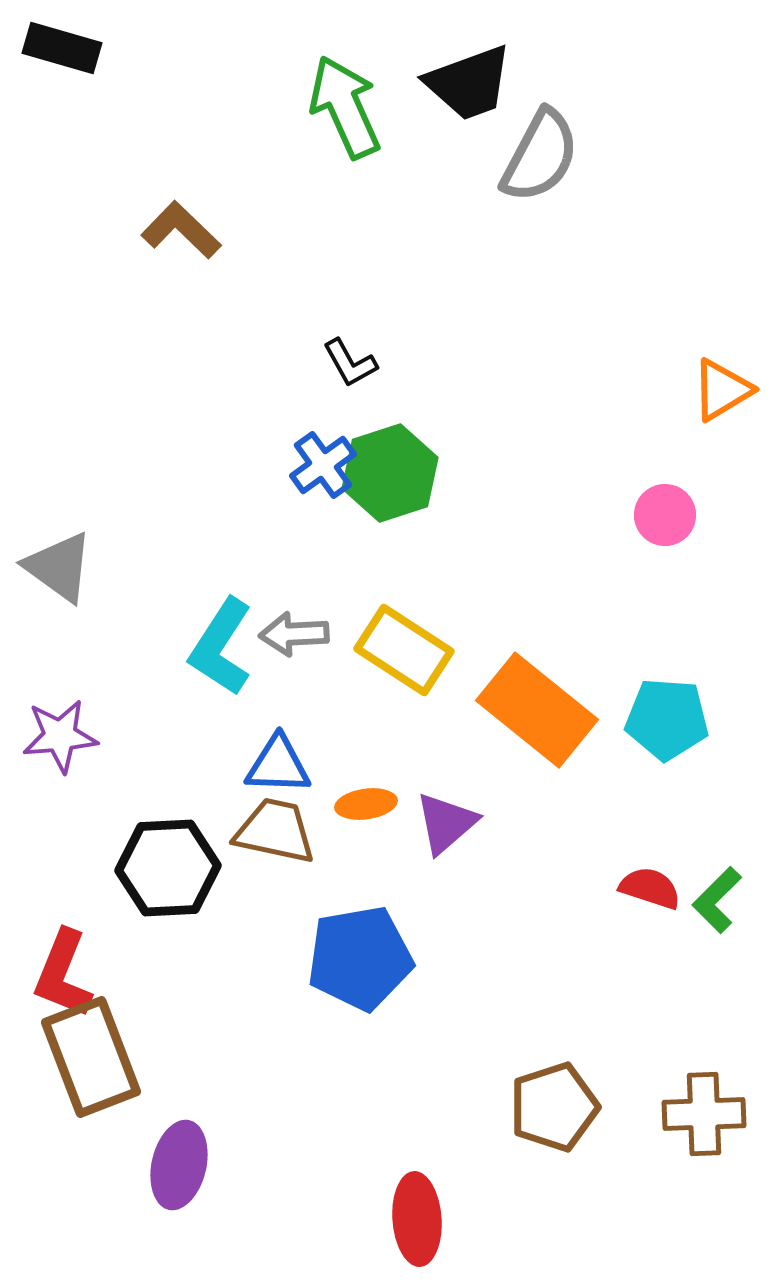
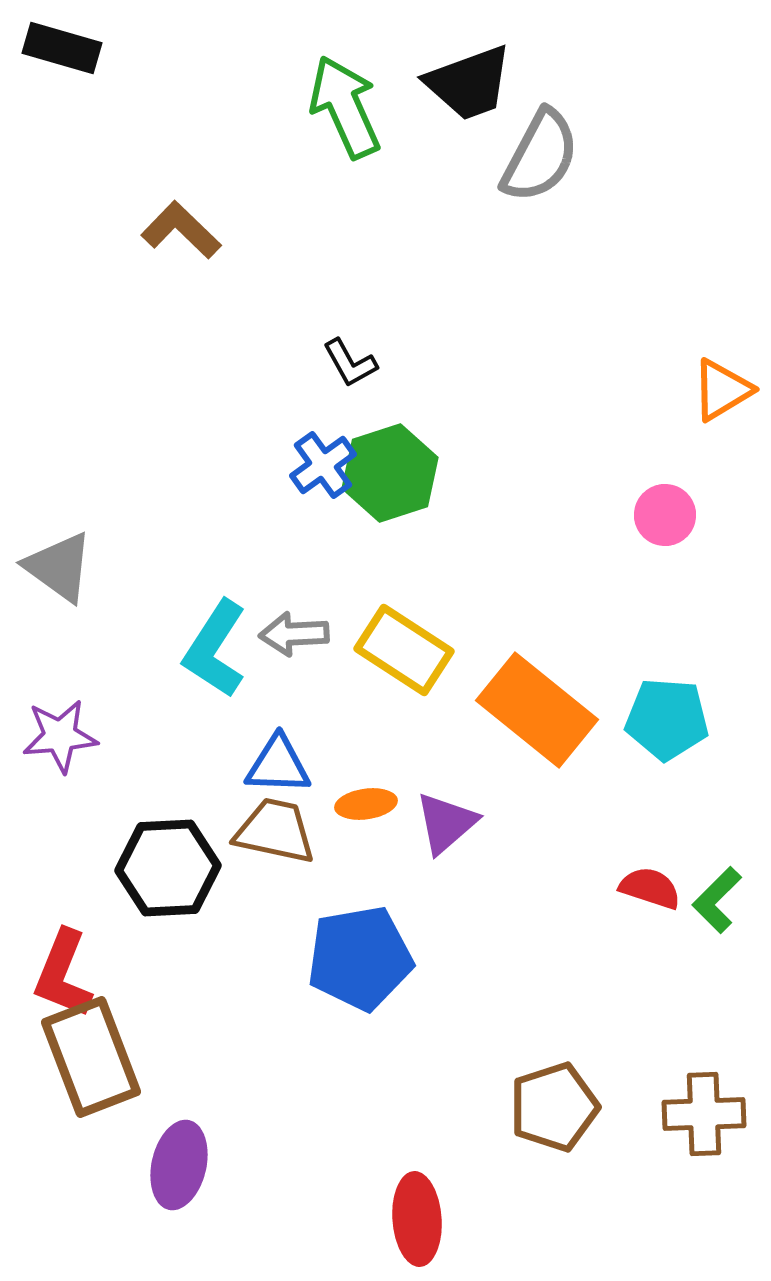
cyan L-shape: moved 6 px left, 2 px down
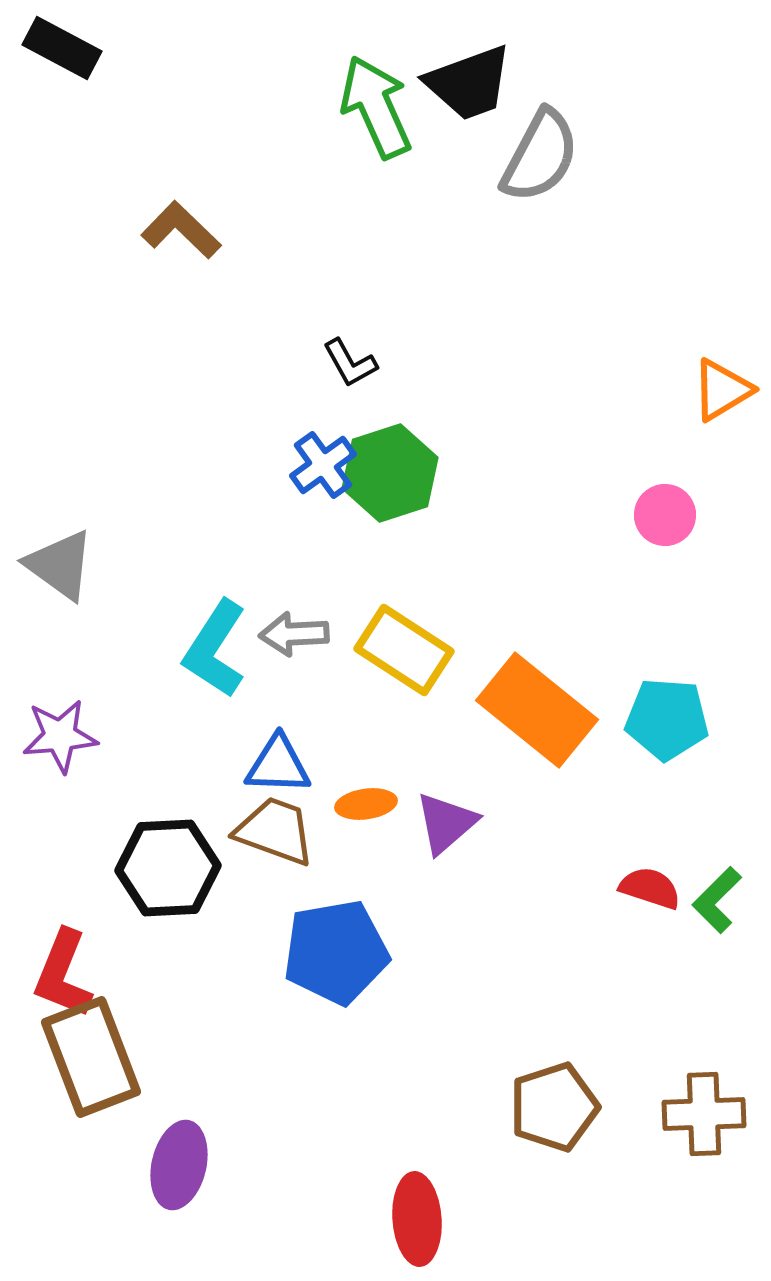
black rectangle: rotated 12 degrees clockwise
green arrow: moved 31 px right
gray triangle: moved 1 px right, 2 px up
brown trapezoid: rotated 8 degrees clockwise
blue pentagon: moved 24 px left, 6 px up
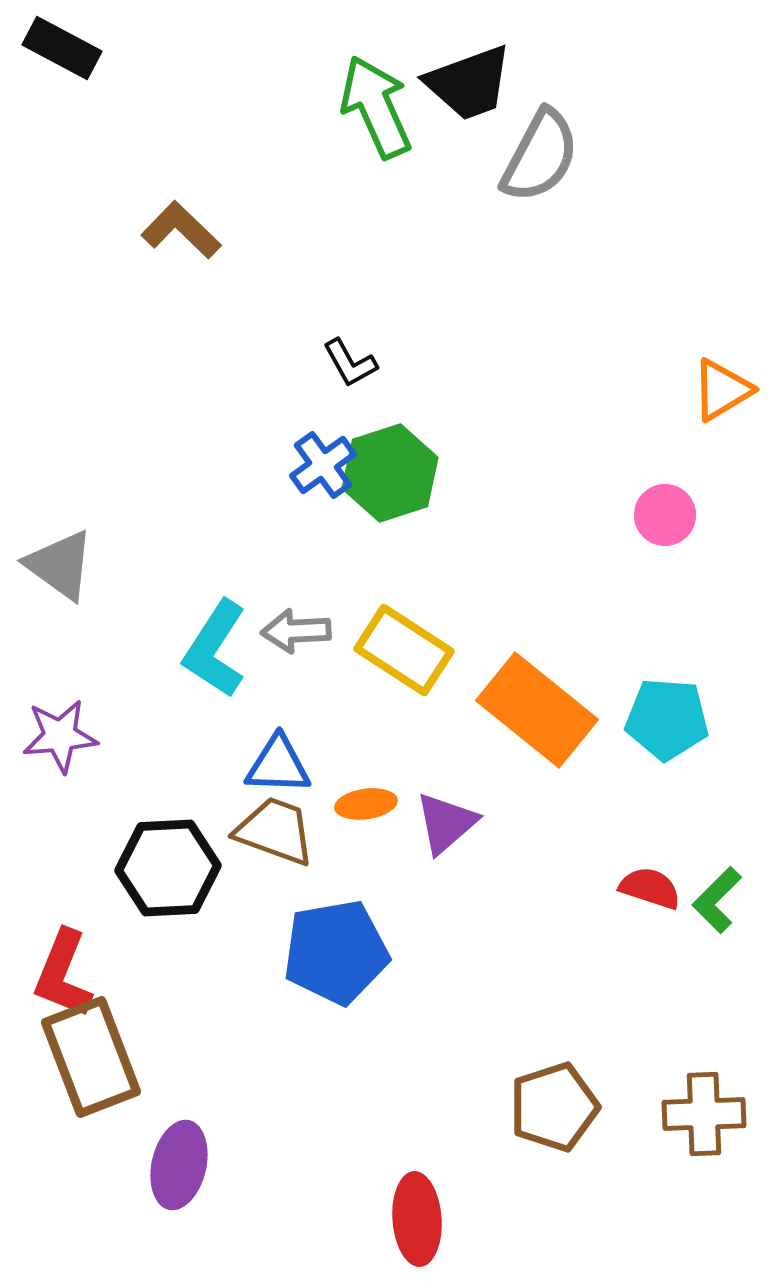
gray arrow: moved 2 px right, 3 px up
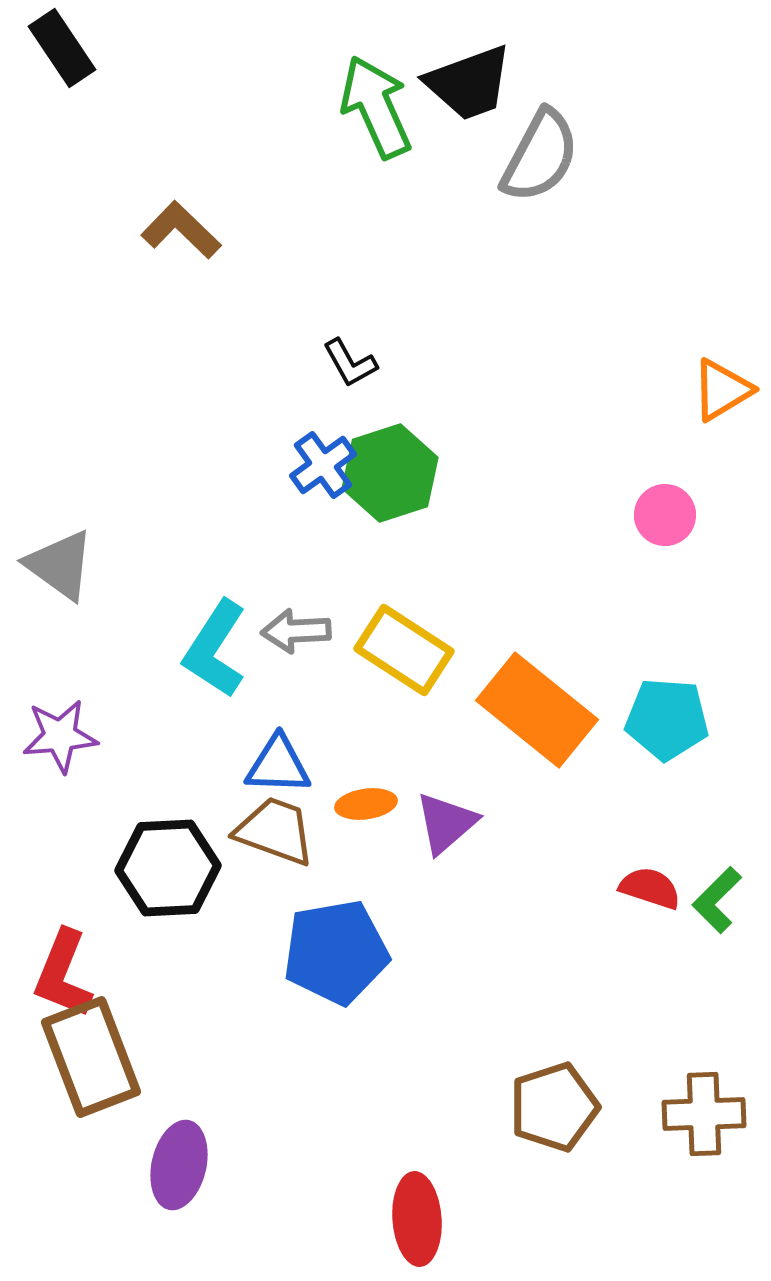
black rectangle: rotated 28 degrees clockwise
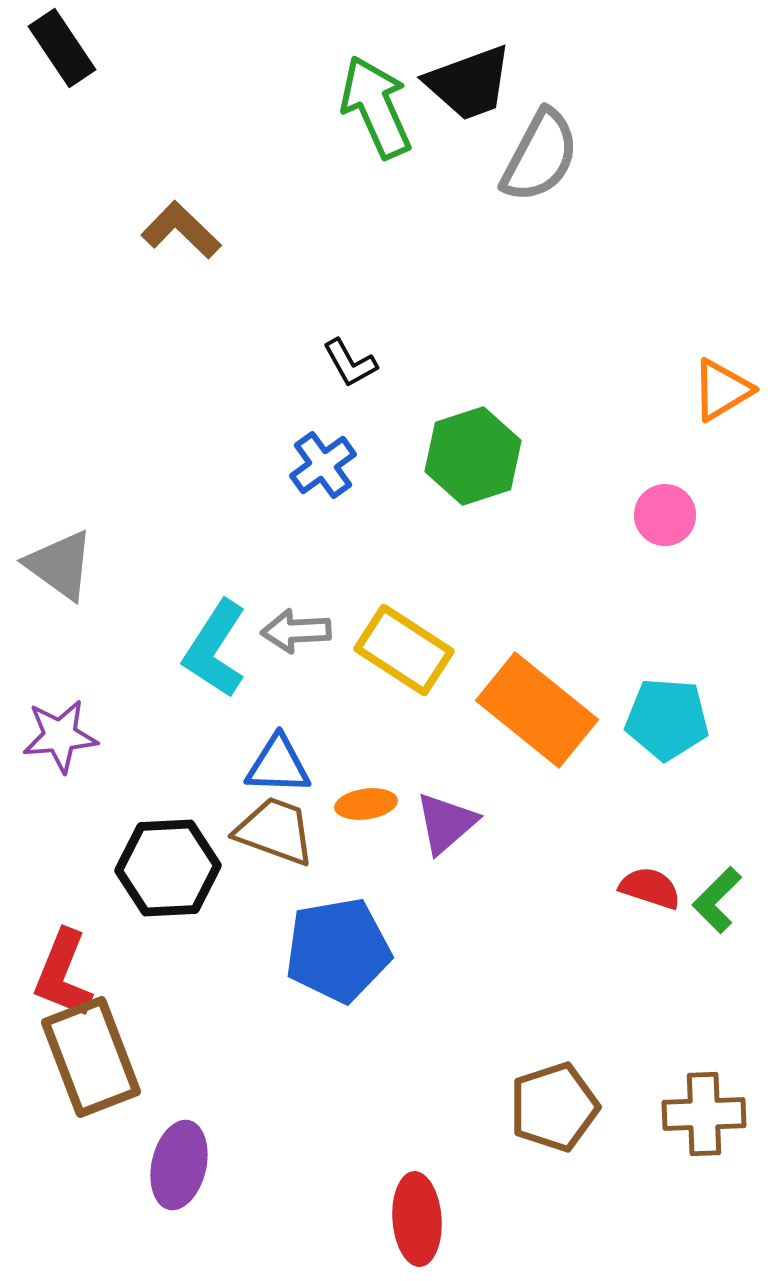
green hexagon: moved 83 px right, 17 px up
blue pentagon: moved 2 px right, 2 px up
